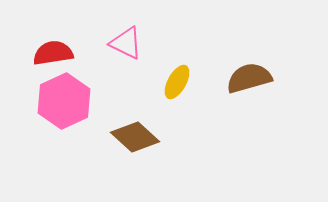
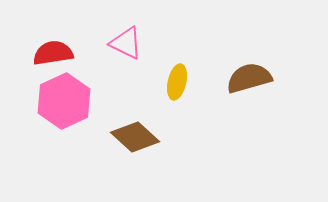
yellow ellipse: rotated 16 degrees counterclockwise
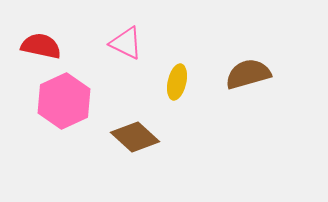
red semicircle: moved 12 px left, 7 px up; rotated 21 degrees clockwise
brown semicircle: moved 1 px left, 4 px up
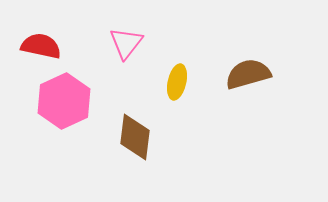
pink triangle: rotated 42 degrees clockwise
brown diamond: rotated 54 degrees clockwise
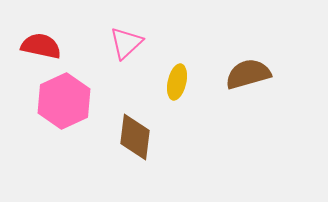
pink triangle: rotated 9 degrees clockwise
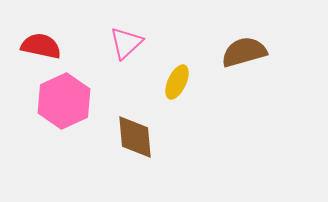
brown semicircle: moved 4 px left, 22 px up
yellow ellipse: rotated 12 degrees clockwise
brown diamond: rotated 12 degrees counterclockwise
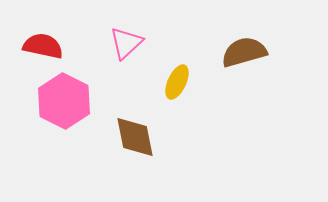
red semicircle: moved 2 px right
pink hexagon: rotated 8 degrees counterclockwise
brown diamond: rotated 6 degrees counterclockwise
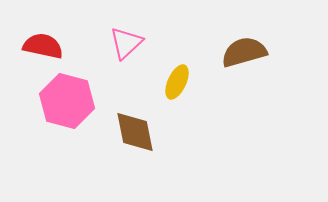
pink hexagon: moved 3 px right; rotated 12 degrees counterclockwise
brown diamond: moved 5 px up
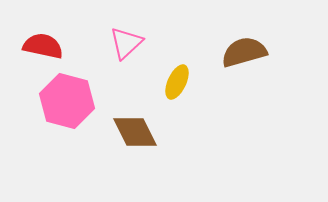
brown diamond: rotated 15 degrees counterclockwise
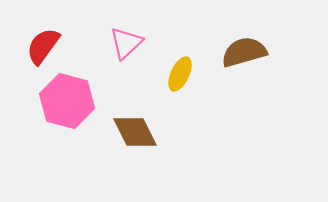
red semicircle: rotated 66 degrees counterclockwise
yellow ellipse: moved 3 px right, 8 px up
